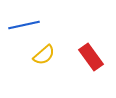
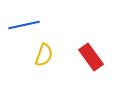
yellow semicircle: rotated 30 degrees counterclockwise
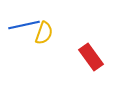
yellow semicircle: moved 22 px up
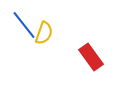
blue line: rotated 64 degrees clockwise
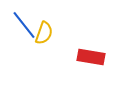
red rectangle: rotated 44 degrees counterclockwise
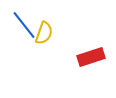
red rectangle: rotated 28 degrees counterclockwise
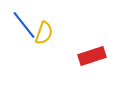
red rectangle: moved 1 px right, 1 px up
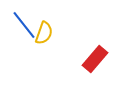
red rectangle: moved 3 px right, 3 px down; rotated 32 degrees counterclockwise
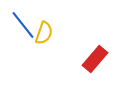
blue line: moved 1 px left
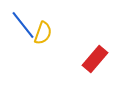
yellow semicircle: moved 1 px left
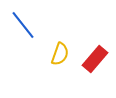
yellow semicircle: moved 17 px right, 21 px down
